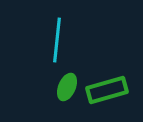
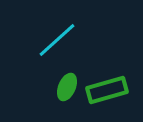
cyan line: rotated 42 degrees clockwise
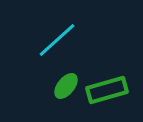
green ellipse: moved 1 px left, 1 px up; rotated 16 degrees clockwise
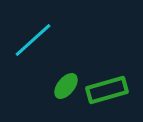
cyan line: moved 24 px left
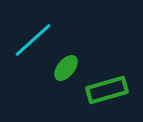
green ellipse: moved 18 px up
